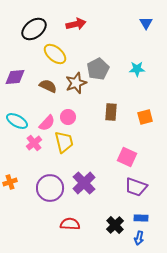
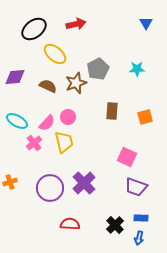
brown rectangle: moved 1 px right, 1 px up
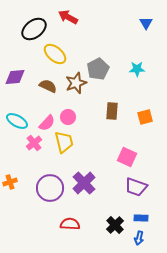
red arrow: moved 8 px left, 7 px up; rotated 138 degrees counterclockwise
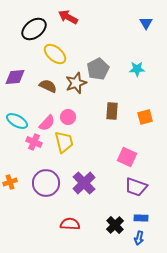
pink cross: moved 1 px up; rotated 28 degrees counterclockwise
purple circle: moved 4 px left, 5 px up
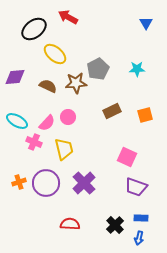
brown star: rotated 15 degrees clockwise
brown rectangle: rotated 60 degrees clockwise
orange square: moved 2 px up
yellow trapezoid: moved 7 px down
orange cross: moved 9 px right
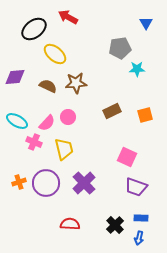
gray pentagon: moved 22 px right, 21 px up; rotated 20 degrees clockwise
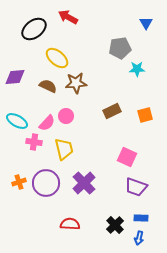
yellow ellipse: moved 2 px right, 4 px down
pink circle: moved 2 px left, 1 px up
pink cross: rotated 14 degrees counterclockwise
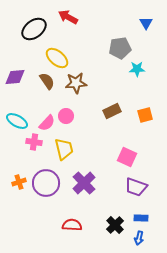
brown semicircle: moved 1 px left, 5 px up; rotated 30 degrees clockwise
red semicircle: moved 2 px right, 1 px down
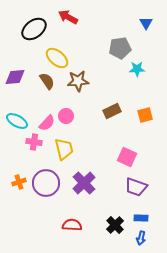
brown star: moved 2 px right, 2 px up
blue arrow: moved 2 px right
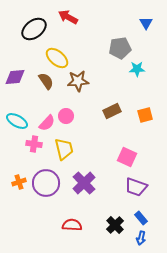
brown semicircle: moved 1 px left
pink cross: moved 2 px down
blue rectangle: rotated 48 degrees clockwise
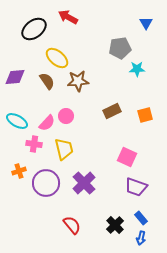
brown semicircle: moved 1 px right
orange cross: moved 11 px up
red semicircle: rotated 48 degrees clockwise
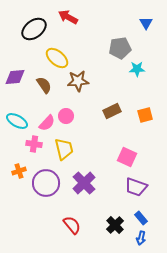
brown semicircle: moved 3 px left, 4 px down
